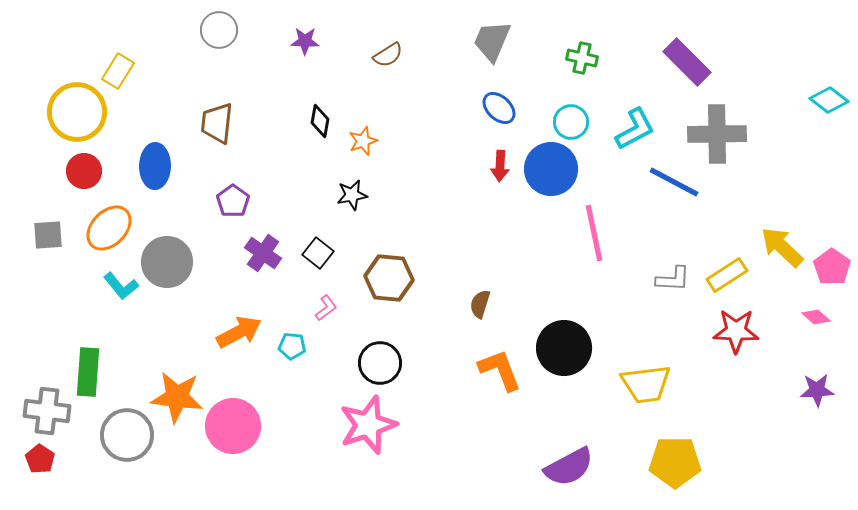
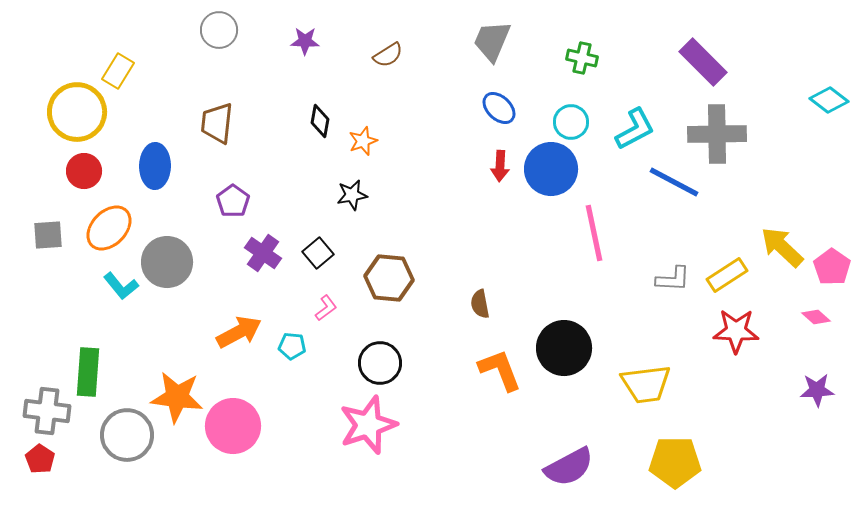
purple rectangle at (687, 62): moved 16 px right
black square at (318, 253): rotated 12 degrees clockwise
brown semicircle at (480, 304): rotated 28 degrees counterclockwise
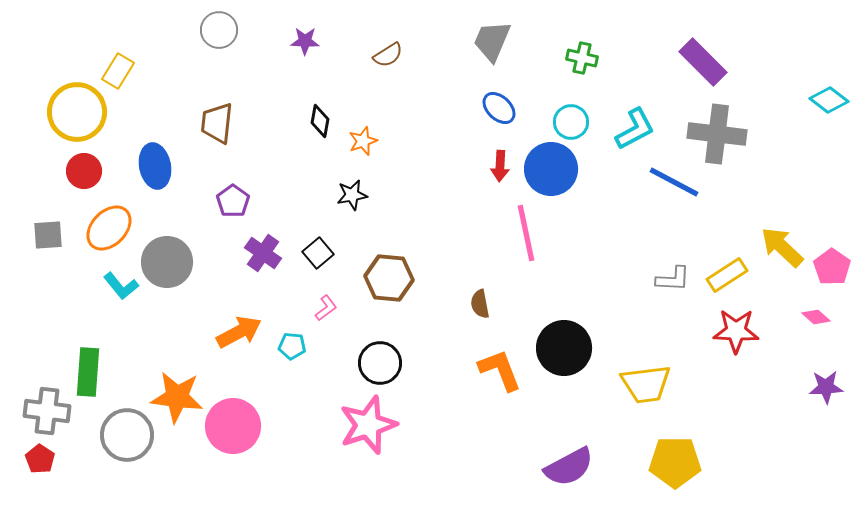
gray cross at (717, 134): rotated 8 degrees clockwise
blue ellipse at (155, 166): rotated 12 degrees counterclockwise
pink line at (594, 233): moved 68 px left
purple star at (817, 390): moved 9 px right, 3 px up
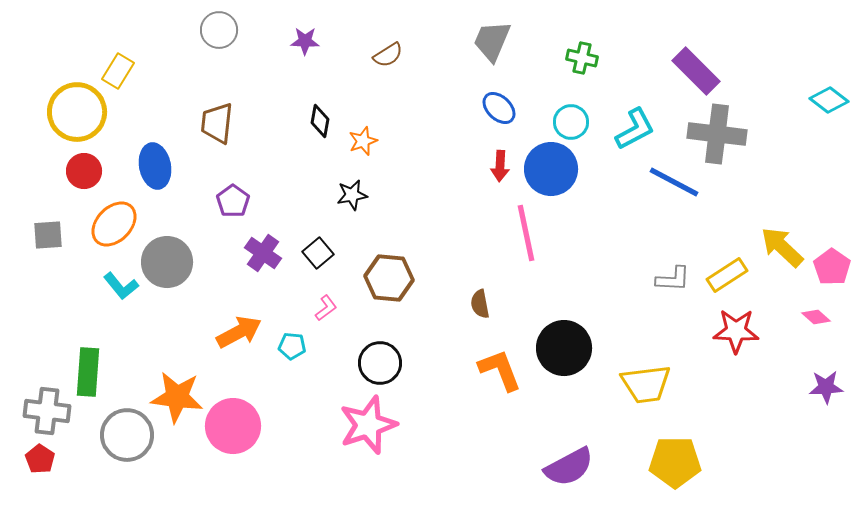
purple rectangle at (703, 62): moved 7 px left, 9 px down
orange ellipse at (109, 228): moved 5 px right, 4 px up
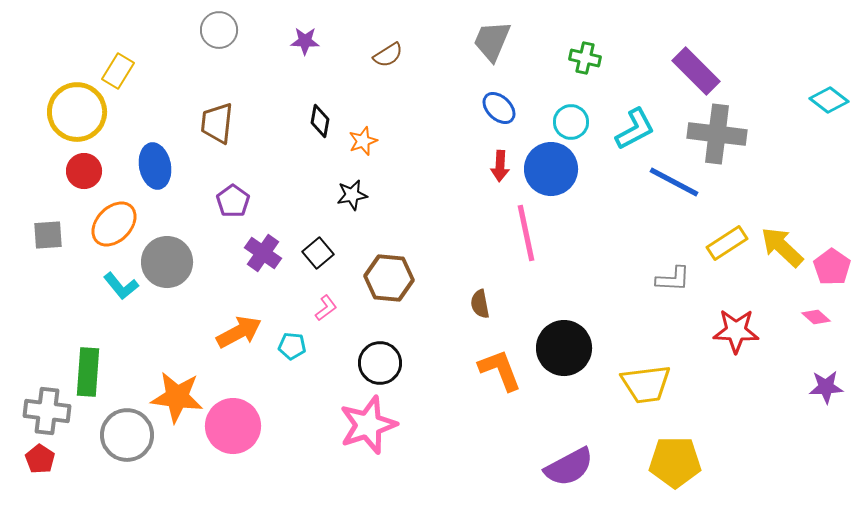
green cross at (582, 58): moved 3 px right
yellow rectangle at (727, 275): moved 32 px up
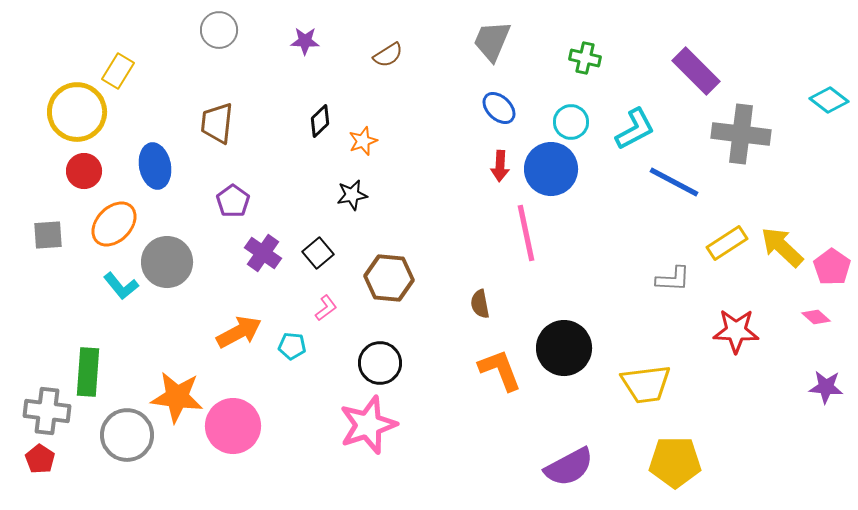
black diamond at (320, 121): rotated 36 degrees clockwise
gray cross at (717, 134): moved 24 px right
purple star at (826, 387): rotated 8 degrees clockwise
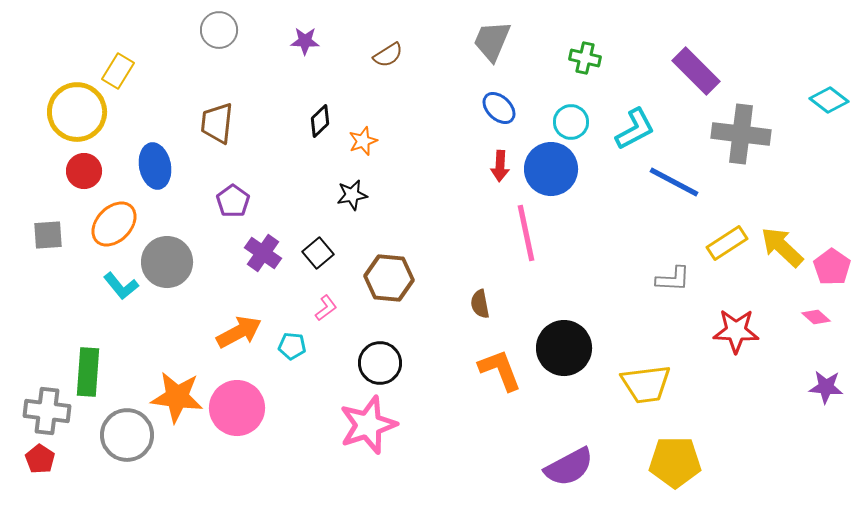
pink circle at (233, 426): moved 4 px right, 18 px up
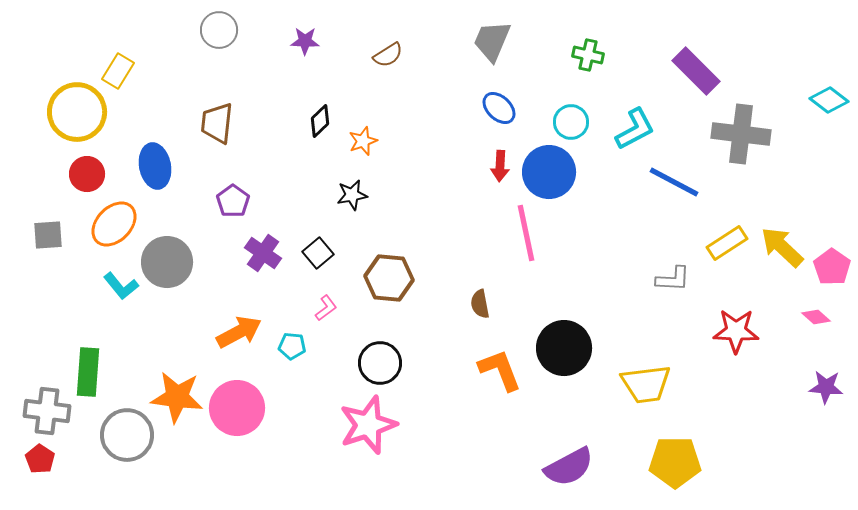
green cross at (585, 58): moved 3 px right, 3 px up
blue circle at (551, 169): moved 2 px left, 3 px down
red circle at (84, 171): moved 3 px right, 3 px down
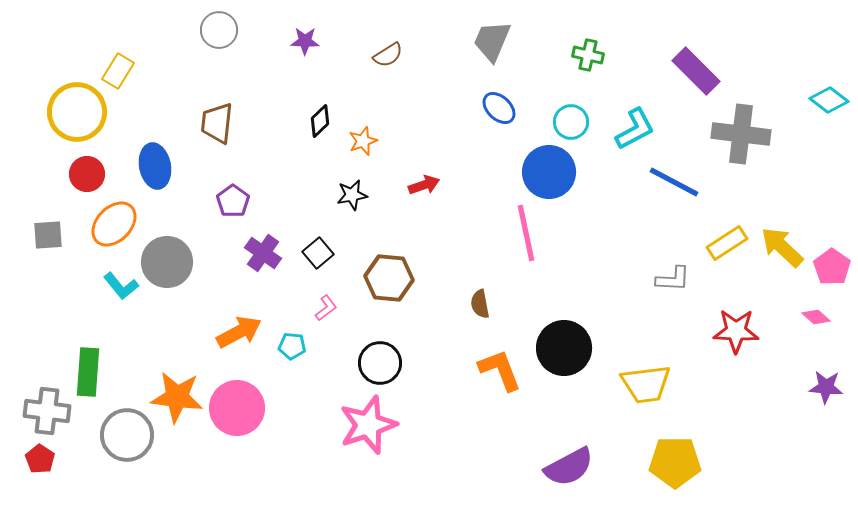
red arrow at (500, 166): moved 76 px left, 19 px down; rotated 112 degrees counterclockwise
